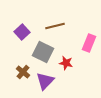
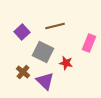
purple triangle: rotated 30 degrees counterclockwise
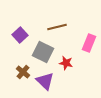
brown line: moved 2 px right, 1 px down
purple square: moved 2 px left, 3 px down
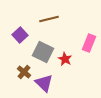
brown line: moved 8 px left, 8 px up
red star: moved 1 px left, 4 px up; rotated 16 degrees clockwise
brown cross: moved 1 px right
purple triangle: moved 1 px left, 2 px down
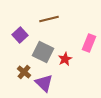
red star: rotated 16 degrees clockwise
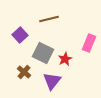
gray square: moved 1 px down
purple triangle: moved 8 px right, 2 px up; rotated 24 degrees clockwise
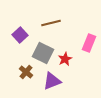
brown line: moved 2 px right, 4 px down
brown cross: moved 2 px right
purple triangle: rotated 30 degrees clockwise
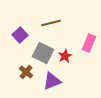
red star: moved 3 px up
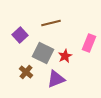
purple triangle: moved 4 px right, 2 px up
